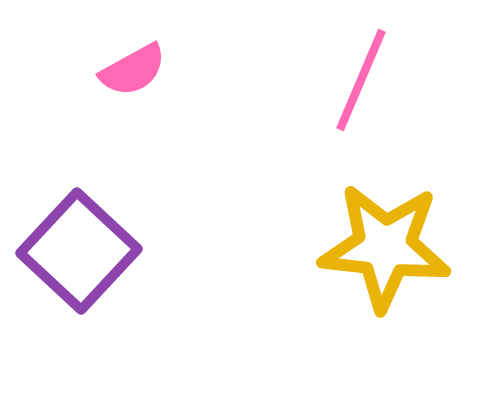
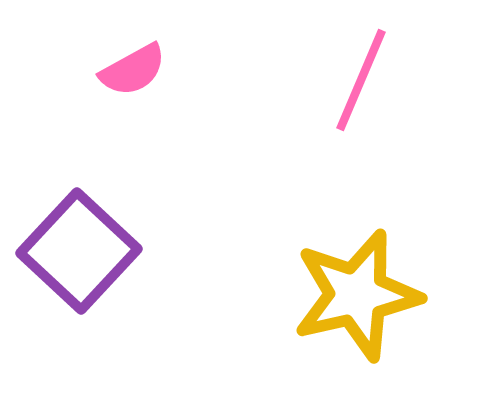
yellow star: moved 28 px left, 48 px down; rotated 19 degrees counterclockwise
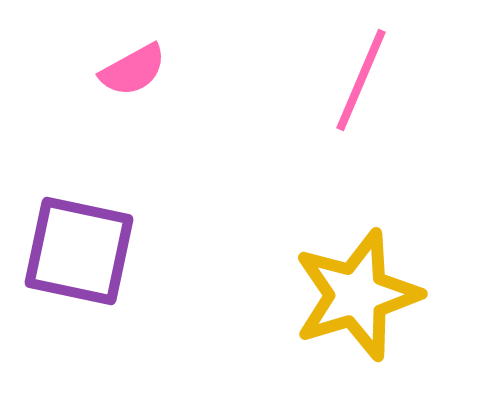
purple square: rotated 31 degrees counterclockwise
yellow star: rotated 4 degrees counterclockwise
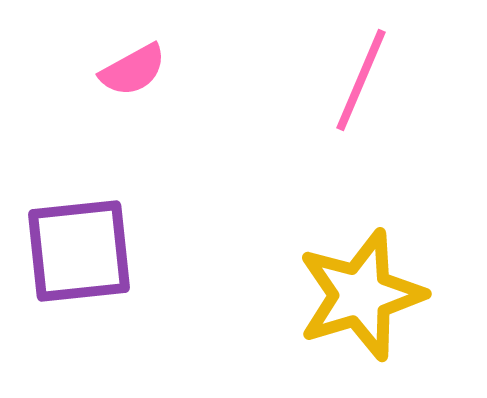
purple square: rotated 18 degrees counterclockwise
yellow star: moved 4 px right
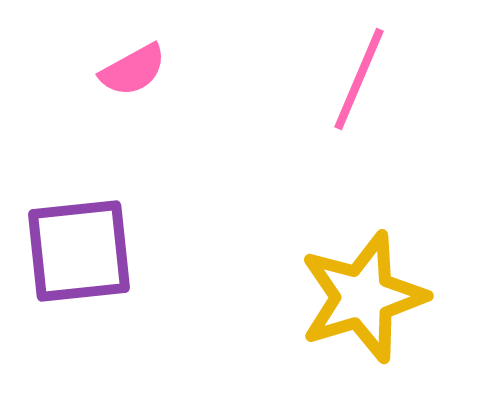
pink line: moved 2 px left, 1 px up
yellow star: moved 2 px right, 2 px down
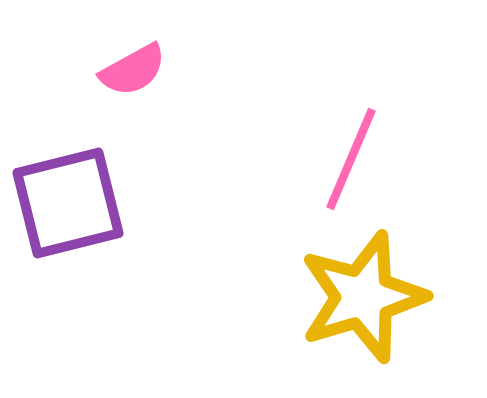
pink line: moved 8 px left, 80 px down
purple square: moved 11 px left, 48 px up; rotated 8 degrees counterclockwise
